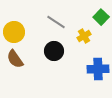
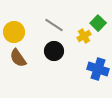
green square: moved 3 px left, 6 px down
gray line: moved 2 px left, 3 px down
brown semicircle: moved 3 px right, 1 px up
blue cross: rotated 20 degrees clockwise
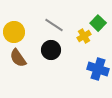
black circle: moved 3 px left, 1 px up
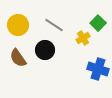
yellow circle: moved 4 px right, 7 px up
yellow cross: moved 1 px left, 2 px down
black circle: moved 6 px left
